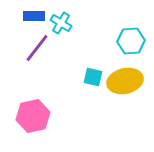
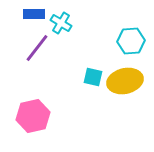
blue rectangle: moved 2 px up
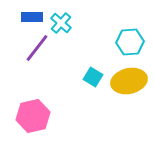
blue rectangle: moved 2 px left, 3 px down
cyan cross: rotated 10 degrees clockwise
cyan hexagon: moved 1 px left, 1 px down
cyan square: rotated 18 degrees clockwise
yellow ellipse: moved 4 px right
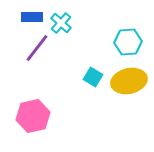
cyan hexagon: moved 2 px left
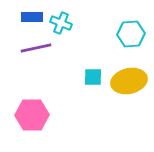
cyan cross: rotated 20 degrees counterclockwise
cyan hexagon: moved 3 px right, 8 px up
purple line: moved 1 px left; rotated 40 degrees clockwise
cyan square: rotated 30 degrees counterclockwise
pink hexagon: moved 1 px left, 1 px up; rotated 12 degrees clockwise
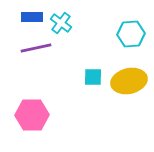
cyan cross: rotated 15 degrees clockwise
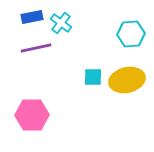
blue rectangle: rotated 10 degrees counterclockwise
yellow ellipse: moved 2 px left, 1 px up
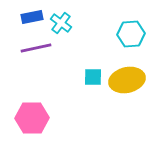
pink hexagon: moved 3 px down
